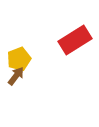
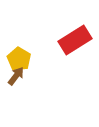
yellow pentagon: rotated 20 degrees counterclockwise
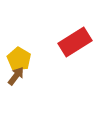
red rectangle: moved 2 px down
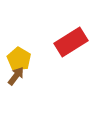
red rectangle: moved 4 px left
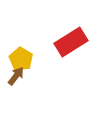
yellow pentagon: moved 2 px right
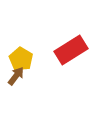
red rectangle: moved 8 px down
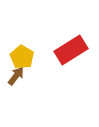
yellow pentagon: moved 1 px right, 2 px up
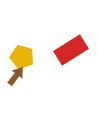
yellow pentagon: rotated 15 degrees counterclockwise
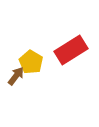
yellow pentagon: moved 9 px right, 5 px down; rotated 15 degrees clockwise
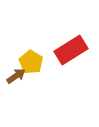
brown arrow: rotated 18 degrees clockwise
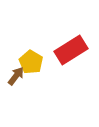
brown arrow: rotated 18 degrees counterclockwise
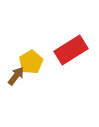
yellow pentagon: rotated 10 degrees clockwise
